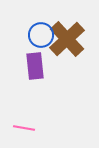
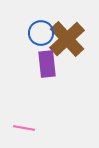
blue circle: moved 2 px up
purple rectangle: moved 12 px right, 2 px up
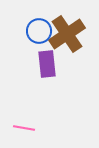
blue circle: moved 2 px left, 2 px up
brown cross: moved 5 px up; rotated 9 degrees clockwise
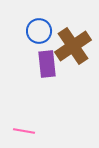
brown cross: moved 6 px right, 12 px down
pink line: moved 3 px down
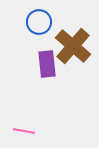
blue circle: moved 9 px up
brown cross: rotated 15 degrees counterclockwise
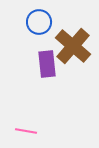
pink line: moved 2 px right
